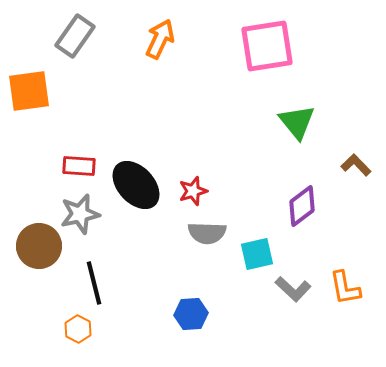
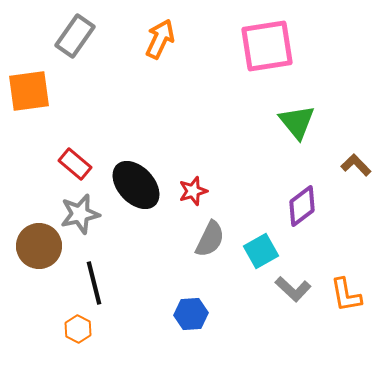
red rectangle: moved 4 px left, 2 px up; rotated 36 degrees clockwise
gray semicircle: moved 3 px right, 6 px down; rotated 66 degrees counterclockwise
cyan square: moved 4 px right, 3 px up; rotated 16 degrees counterclockwise
orange L-shape: moved 1 px right, 7 px down
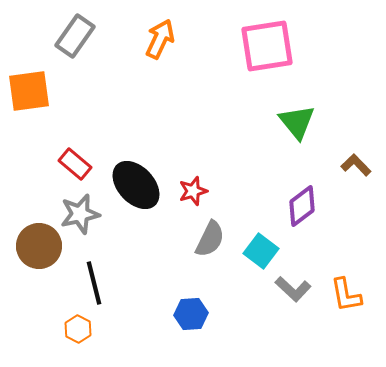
cyan square: rotated 24 degrees counterclockwise
